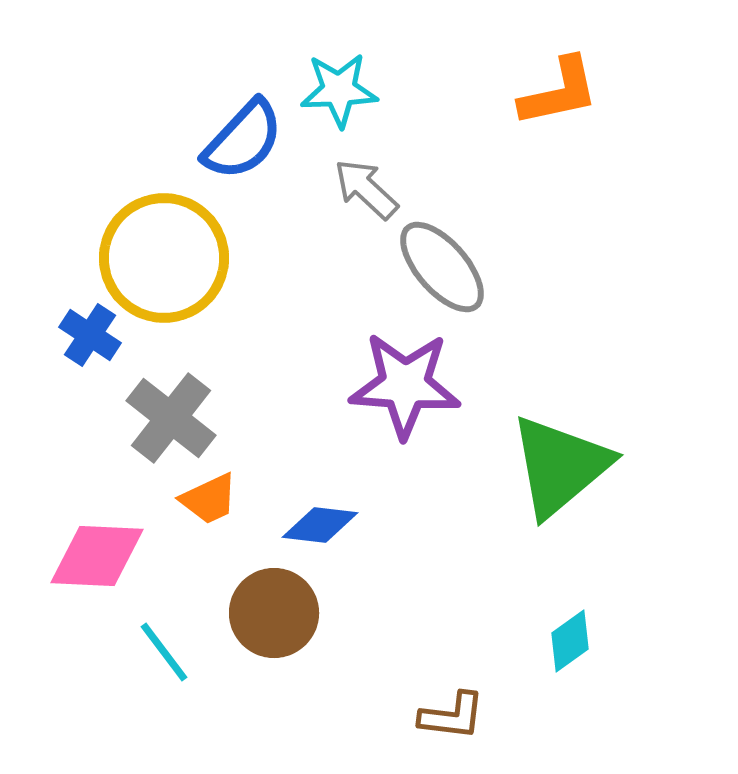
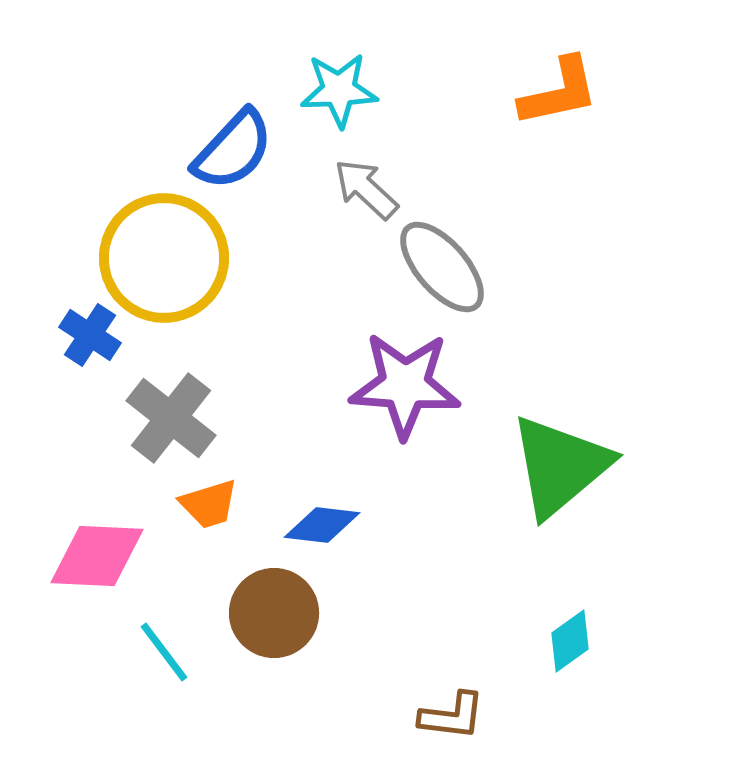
blue semicircle: moved 10 px left, 10 px down
orange trapezoid: moved 5 px down; rotated 8 degrees clockwise
blue diamond: moved 2 px right
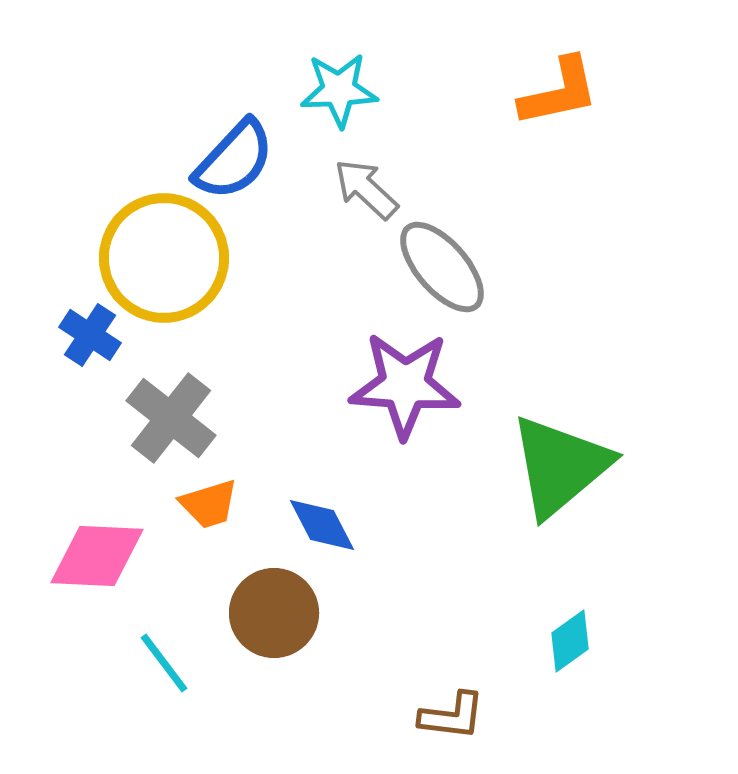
blue semicircle: moved 1 px right, 10 px down
blue diamond: rotated 56 degrees clockwise
cyan line: moved 11 px down
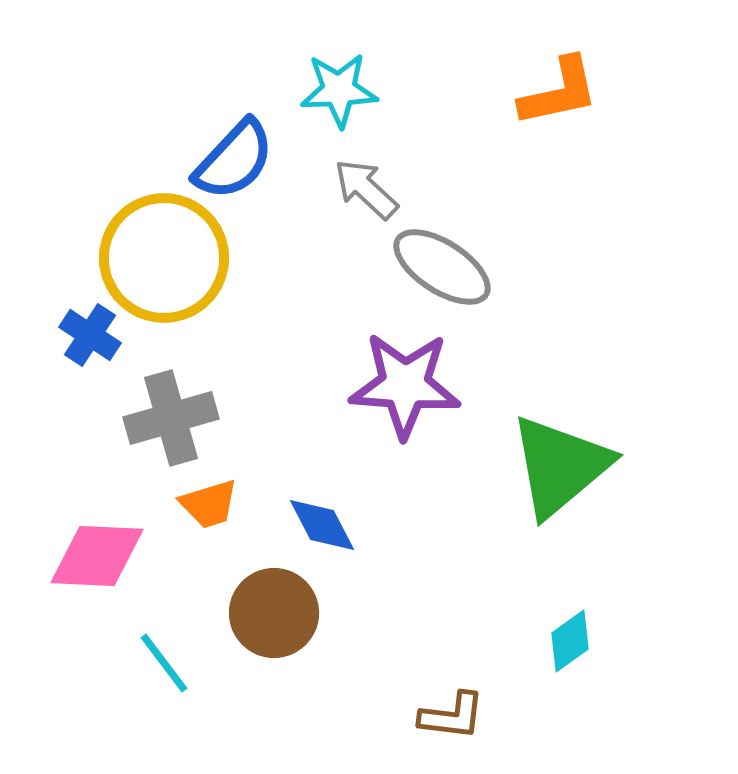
gray ellipse: rotated 16 degrees counterclockwise
gray cross: rotated 36 degrees clockwise
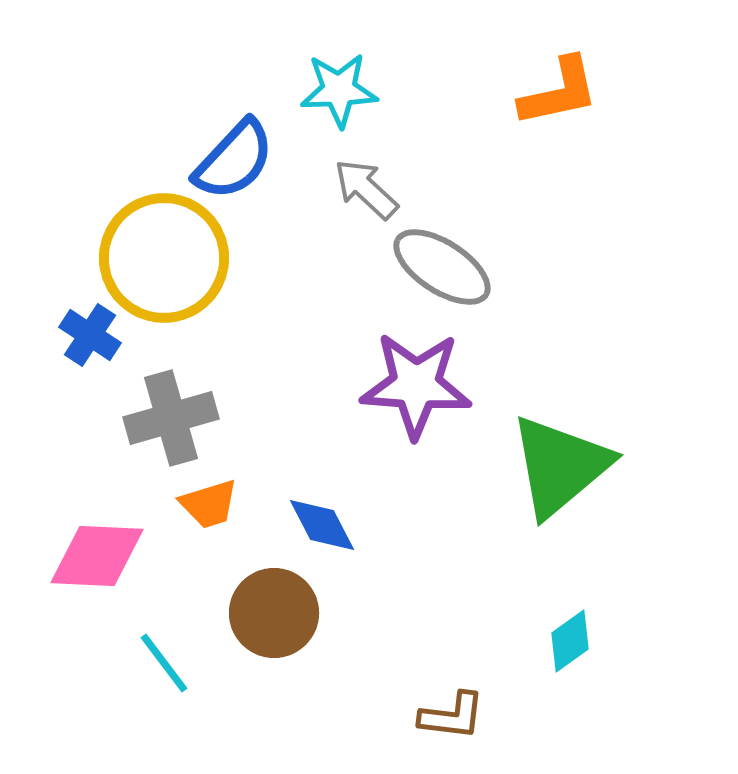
purple star: moved 11 px right
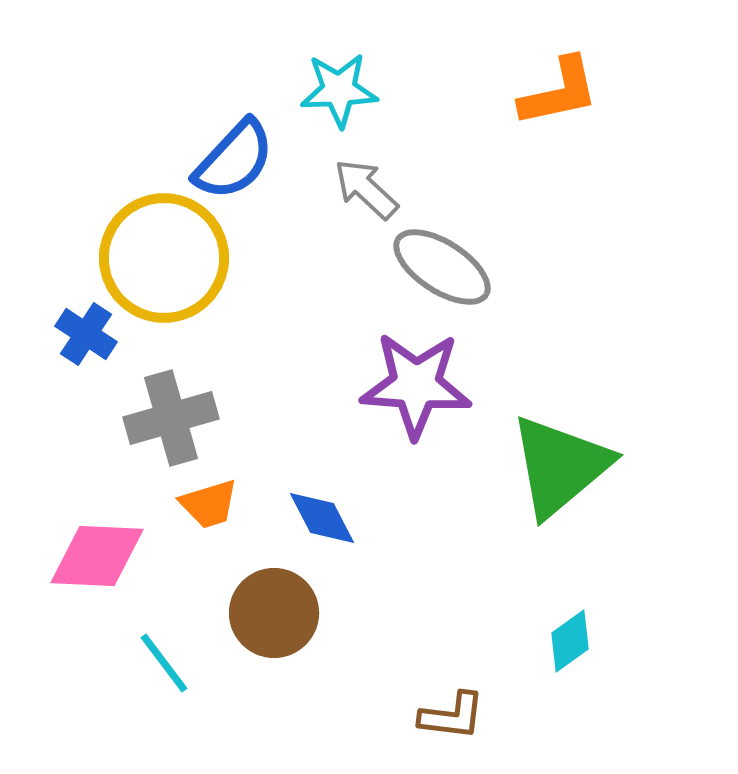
blue cross: moved 4 px left, 1 px up
blue diamond: moved 7 px up
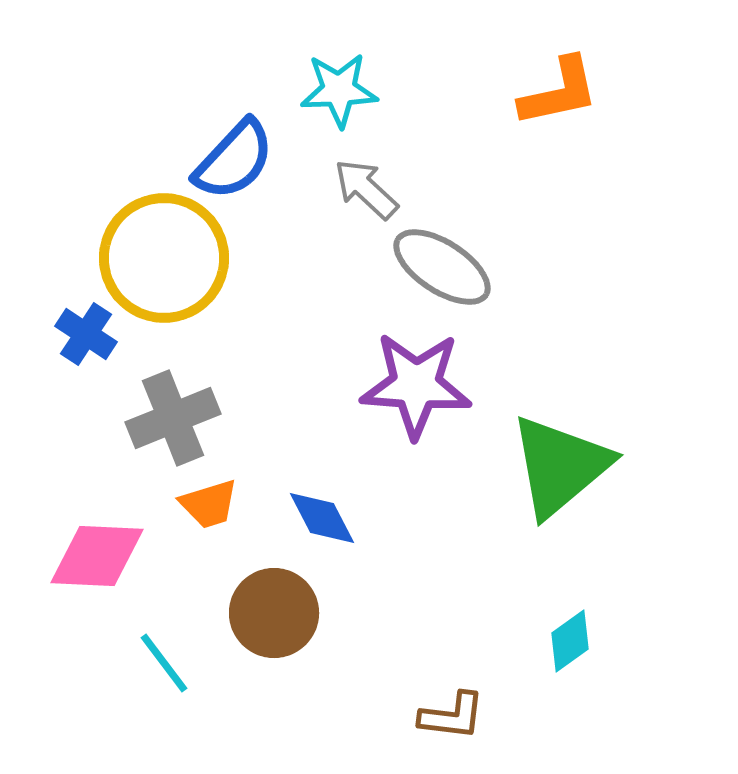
gray cross: moved 2 px right; rotated 6 degrees counterclockwise
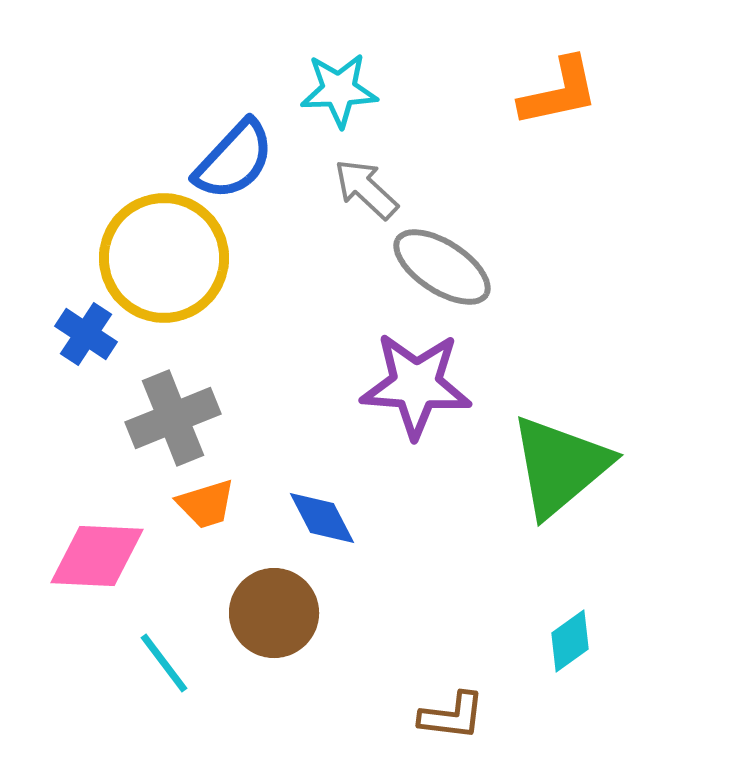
orange trapezoid: moved 3 px left
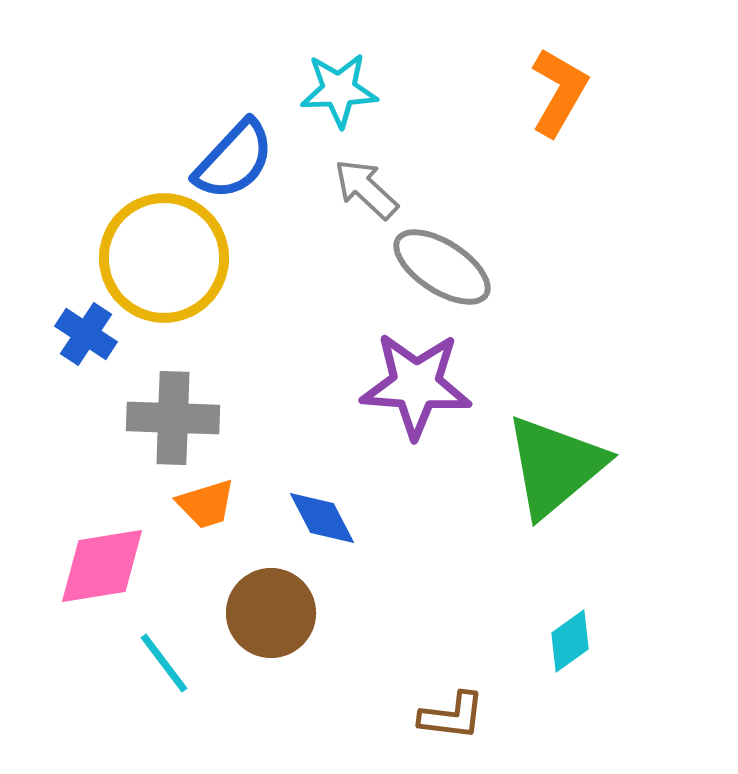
orange L-shape: rotated 48 degrees counterclockwise
gray cross: rotated 24 degrees clockwise
green triangle: moved 5 px left
pink diamond: moved 5 px right, 10 px down; rotated 12 degrees counterclockwise
brown circle: moved 3 px left
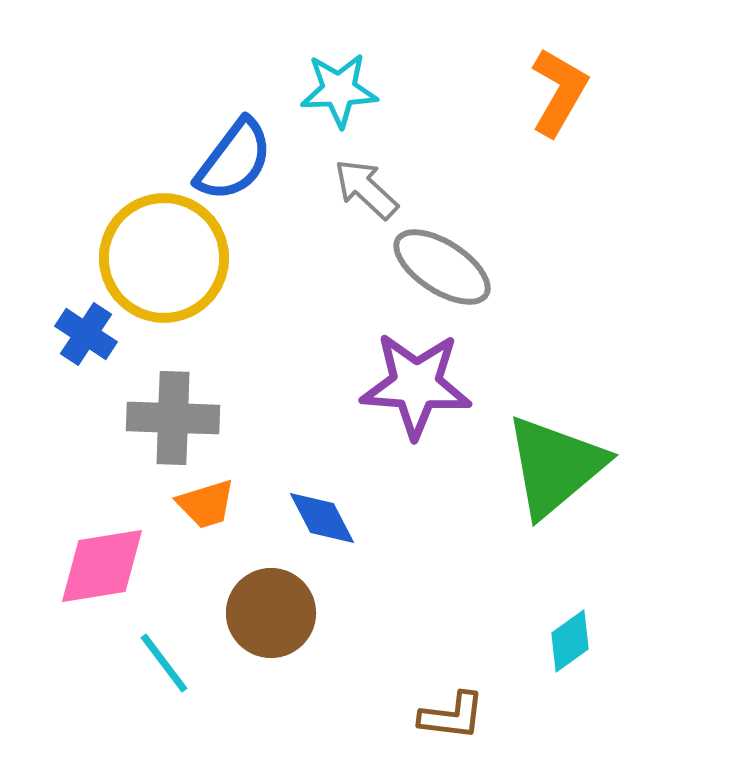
blue semicircle: rotated 6 degrees counterclockwise
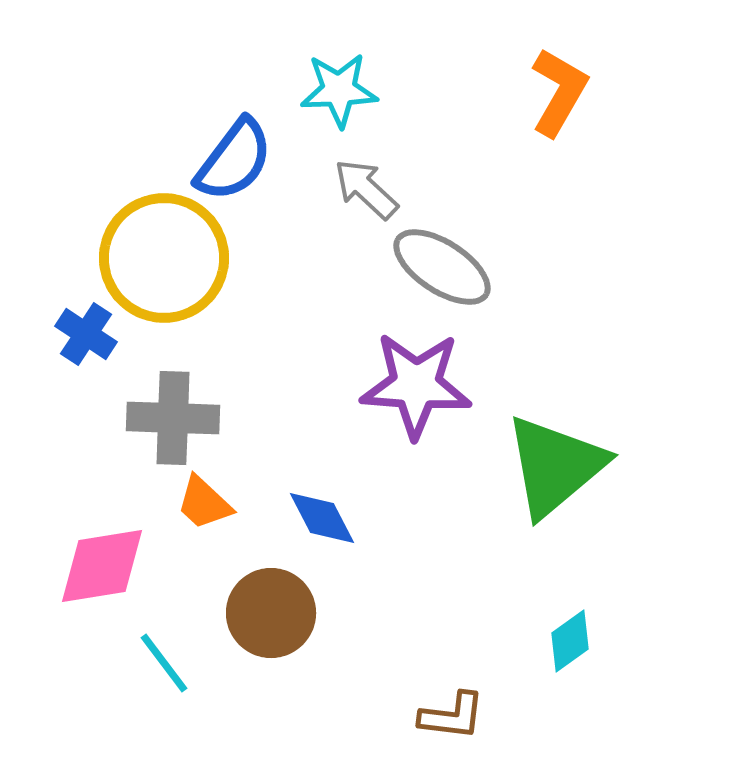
orange trapezoid: moved 2 px left, 1 px up; rotated 60 degrees clockwise
